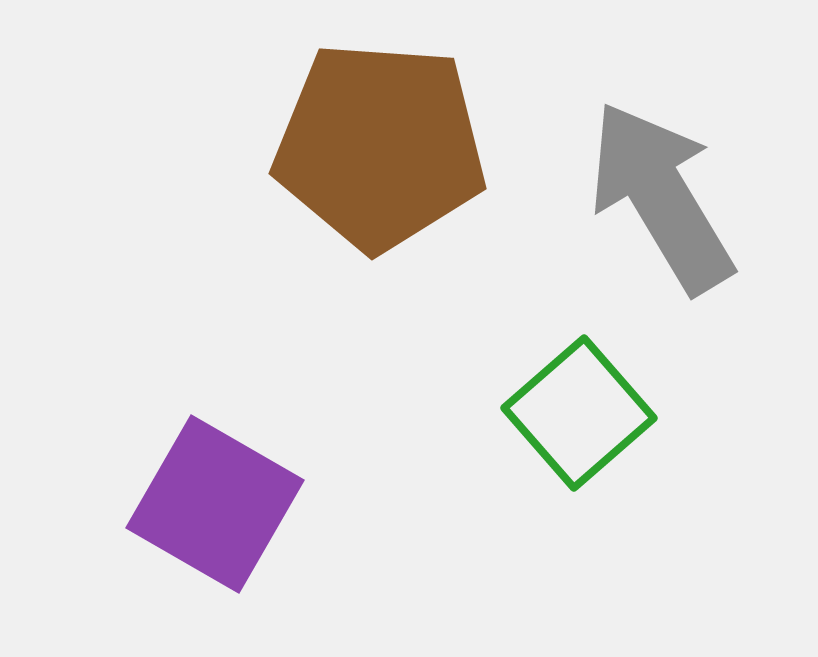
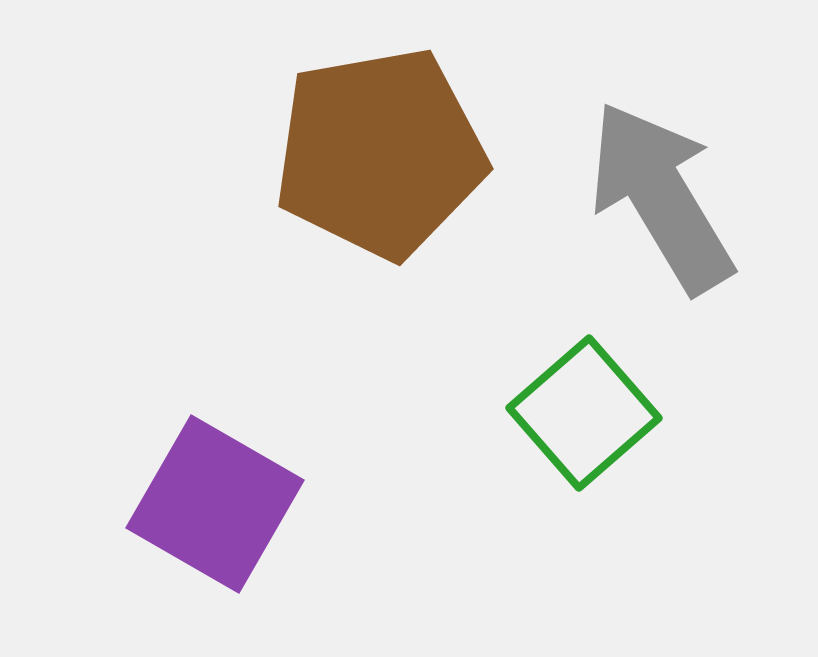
brown pentagon: moved 7 px down; rotated 14 degrees counterclockwise
green square: moved 5 px right
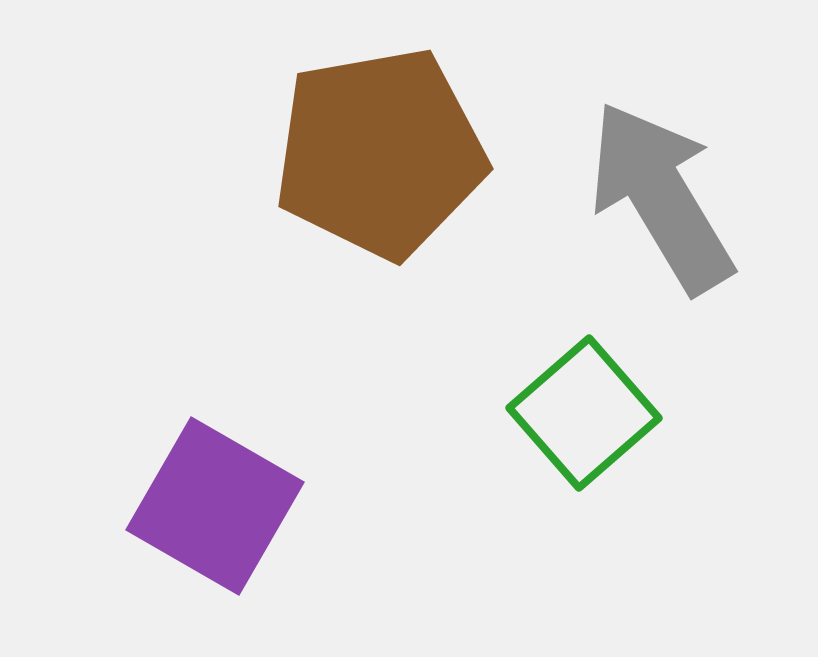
purple square: moved 2 px down
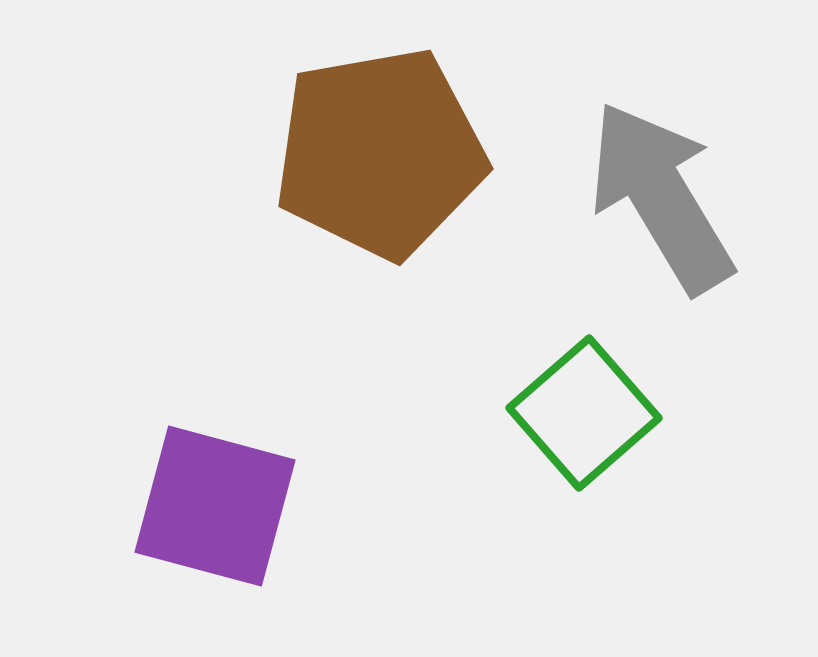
purple square: rotated 15 degrees counterclockwise
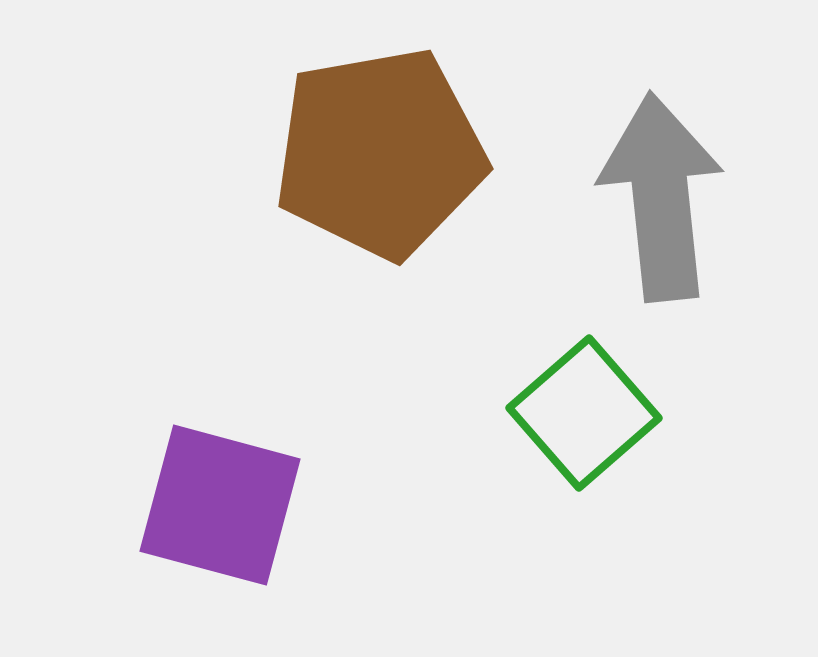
gray arrow: rotated 25 degrees clockwise
purple square: moved 5 px right, 1 px up
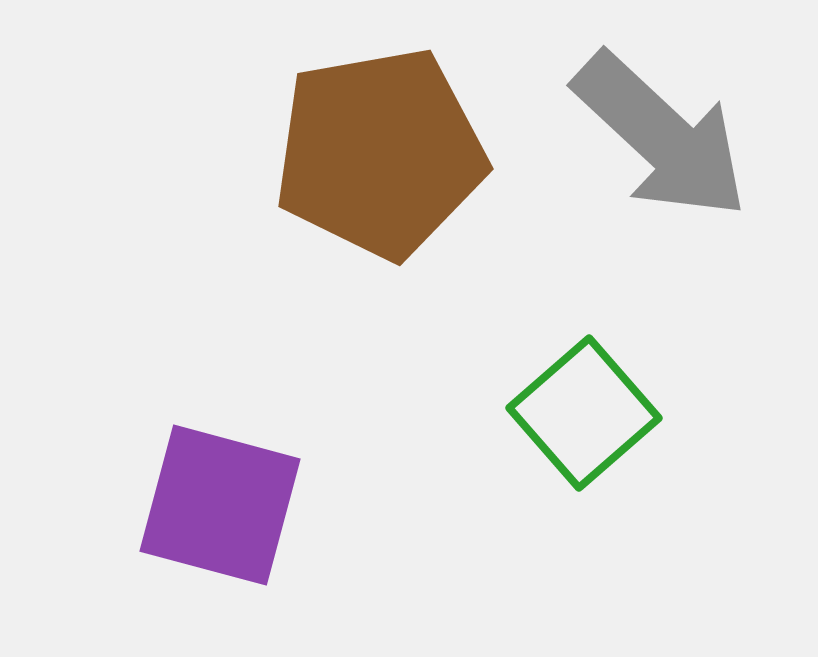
gray arrow: moved 61 px up; rotated 139 degrees clockwise
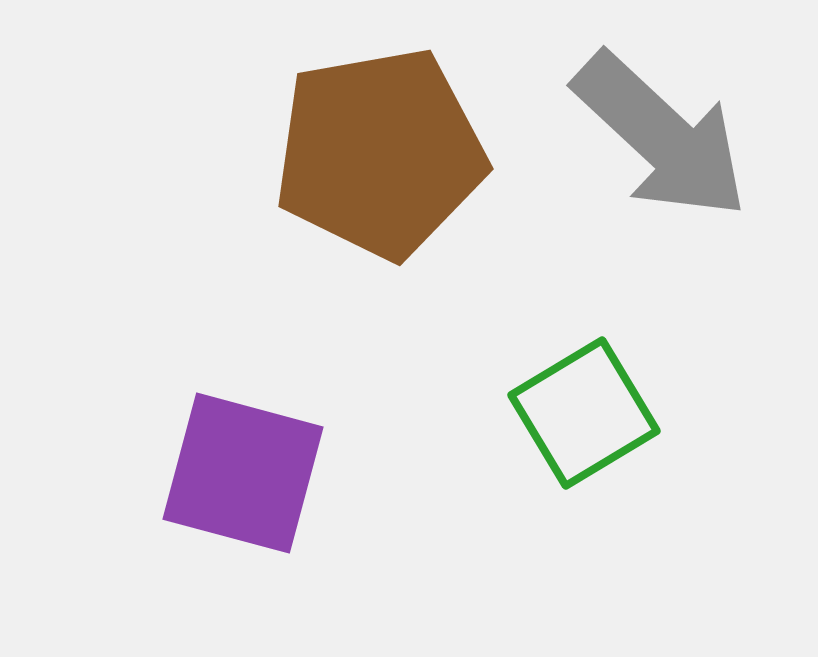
green square: rotated 10 degrees clockwise
purple square: moved 23 px right, 32 px up
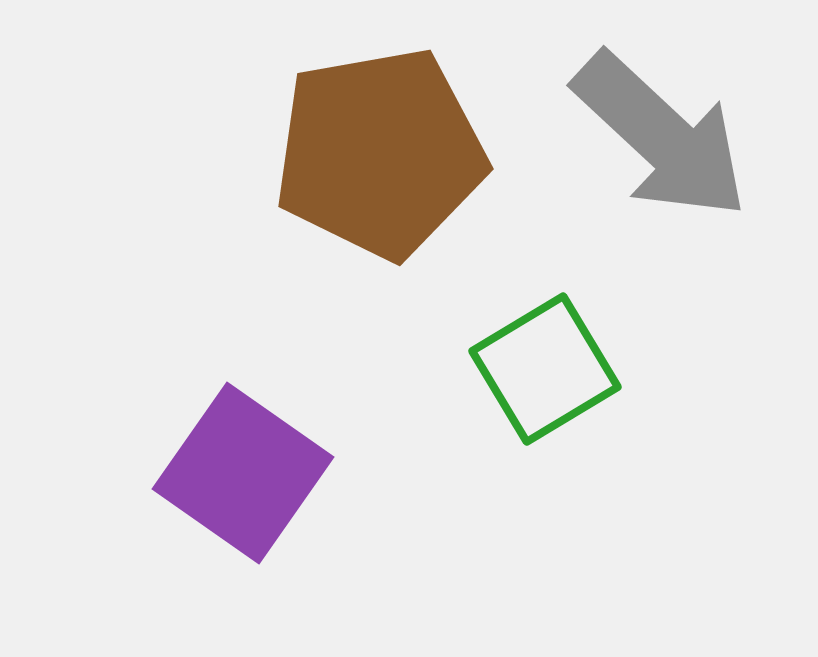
green square: moved 39 px left, 44 px up
purple square: rotated 20 degrees clockwise
